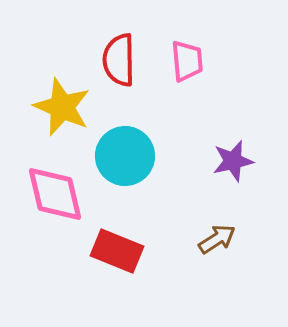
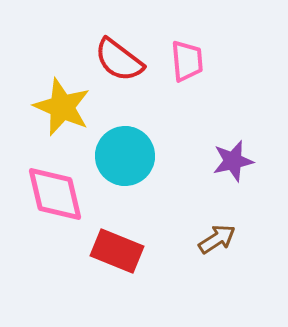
red semicircle: rotated 52 degrees counterclockwise
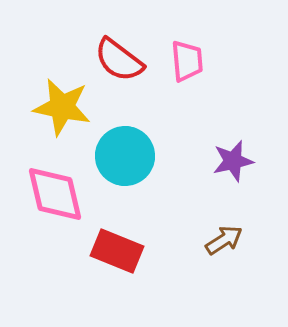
yellow star: rotated 12 degrees counterclockwise
brown arrow: moved 7 px right, 1 px down
